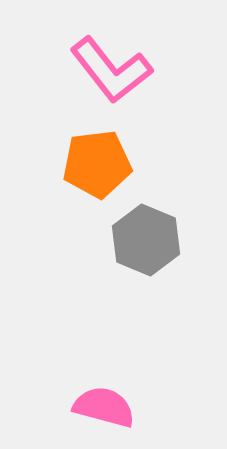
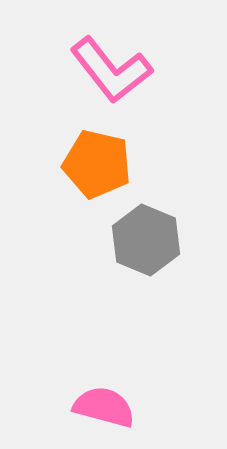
orange pentagon: rotated 20 degrees clockwise
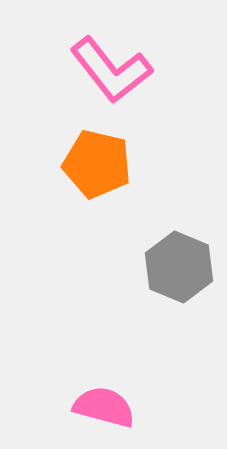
gray hexagon: moved 33 px right, 27 px down
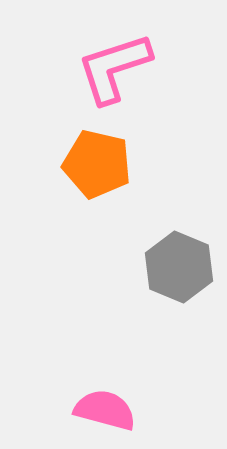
pink L-shape: moved 3 px right, 2 px up; rotated 110 degrees clockwise
pink semicircle: moved 1 px right, 3 px down
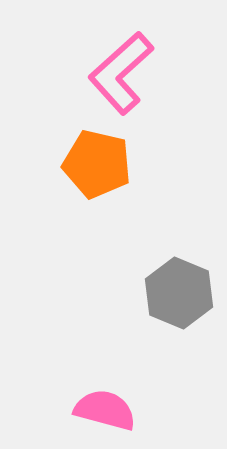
pink L-shape: moved 7 px right, 5 px down; rotated 24 degrees counterclockwise
gray hexagon: moved 26 px down
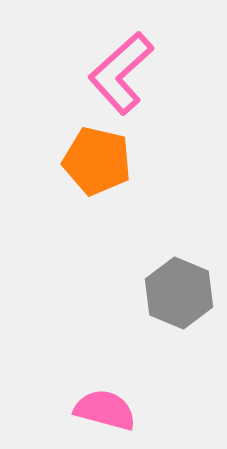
orange pentagon: moved 3 px up
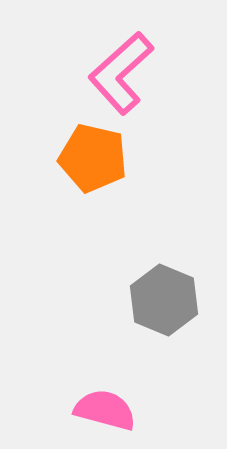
orange pentagon: moved 4 px left, 3 px up
gray hexagon: moved 15 px left, 7 px down
